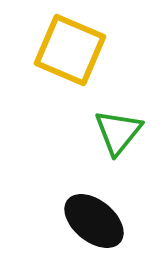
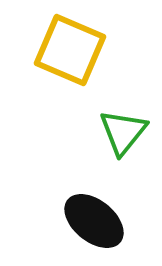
green triangle: moved 5 px right
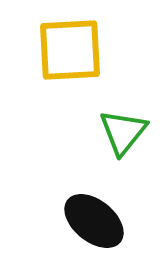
yellow square: rotated 26 degrees counterclockwise
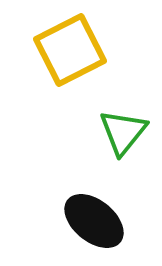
yellow square: rotated 24 degrees counterclockwise
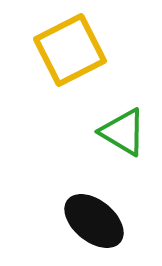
green triangle: rotated 38 degrees counterclockwise
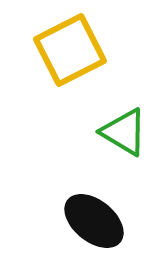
green triangle: moved 1 px right
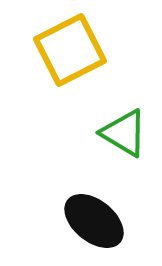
green triangle: moved 1 px down
